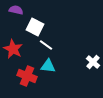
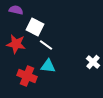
red star: moved 3 px right, 5 px up; rotated 18 degrees counterclockwise
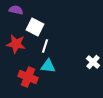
white line: moved 1 px left, 1 px down; rotated 72 degrees clockwise
red cross: moved 1 px right, 1 px down
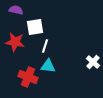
white square: rotated 36 degrees counterclockwise
red star: moved 1 px left, 2 px up
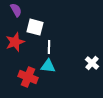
purple semicircle: rotated 48 degrees clockwise
white square: rotated 24 degrees clockwise
red star: rotated 30 degrees counterclockwise
white line: moved 4 px right, 1 px down; rotated 16 degrees counterclockwise
white cross: moved 1 px left, 1 px down
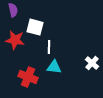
purple semicircle: moved 3 px left; rotated 16 degrees clockwise
red star: moved 2 px up; rotated 30 degrees clockwise
cyan triangle: moved 6 px right, 1 px down
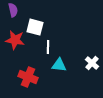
white line: moved 1 px left
cyan triangle: moved 5 px right, 2 px up
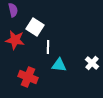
white square: rotated 18 degrees clockwise
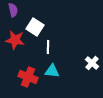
cyan triangle: moved 7 px left, 6 px down
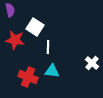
purple semicircle: moved 3 px left
